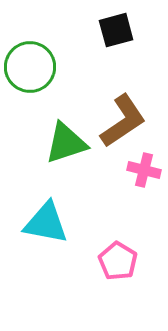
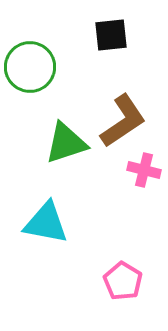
black square: moved 5 px left, 5 px down; rotated 9 degrees clockwise
pink pentagon: moved 5 px right, 20 px down
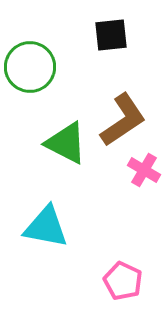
brown L-shape: moved 1 px up
green triangle: rotated 45 degrees clockwise
pink cross: rotated 16 degrees clockwise
cyan triangle: moved 4 px down
pink pentagon: rotated 6 degrees counterclockwise
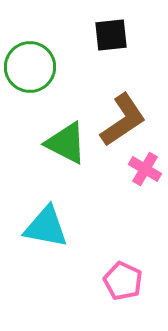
pink cross: moved 1 px right, 1 px up
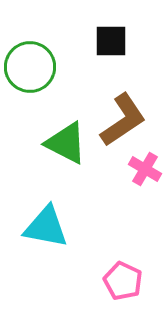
black square: moved 6 px down; rotated 6 degrees clockwise
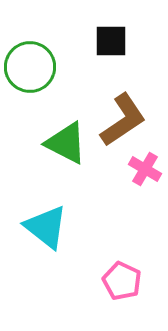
cyan triangle: rotated 27 degrees clockwise
pink pentagon: moved 1 px left
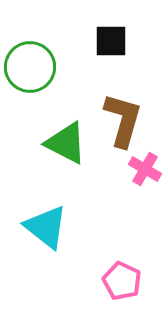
brown L-shape: rotated 40 degrees counterclockwise
